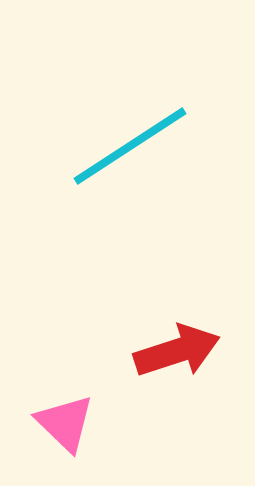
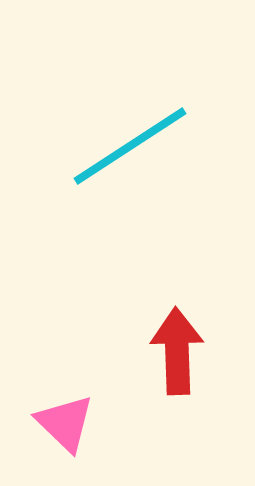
red arrow: rotated 74 degrees counterclockwise
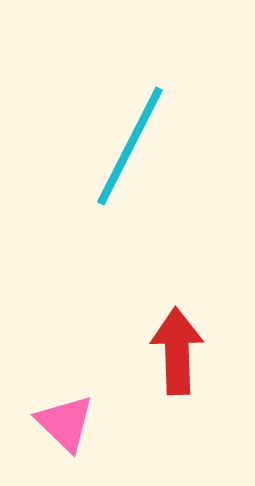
cyan line: rotated 30 degrees counterclockwise
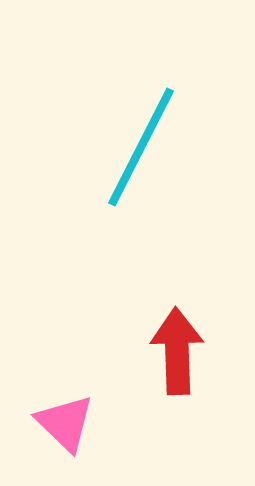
cyan line: moved 11 px right, 1 px down
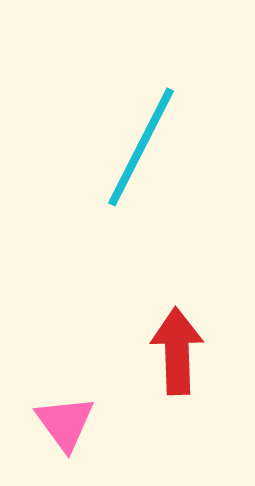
pink triangle: rotated 10 degrees clockwise
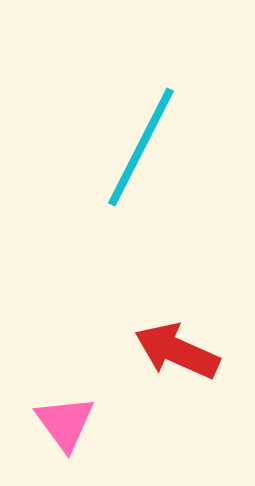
red arrow: rotated 64 degrees counterclockwise
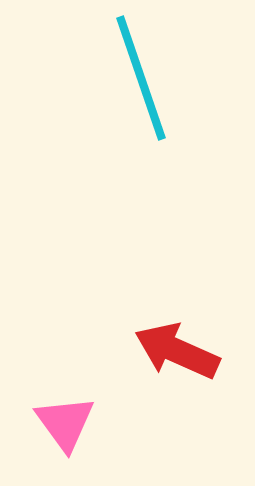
cyan line: moved 69 px up; rotated 46 degrees counterclockwise
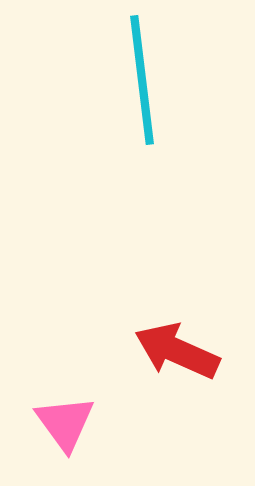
cyan line: moved 1 px right, 2 px down; rotated 12 degrees clockwise
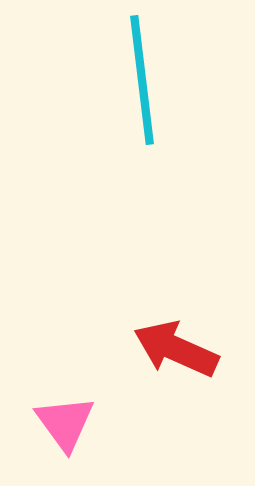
red arrow: moved 1 px left, 2 px up
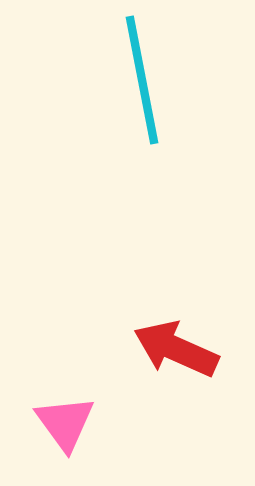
cyan line: rotated 4 degrees counterclockwise
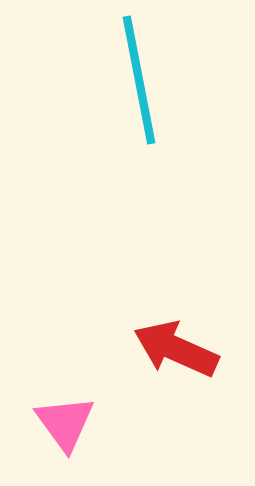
cyan line: moved 3 px left
